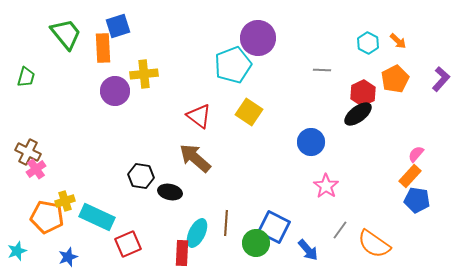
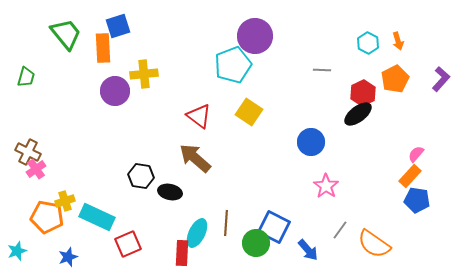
purple circle at (258, 38): moved 3 px left, 2 px up
orange arrow at (398, 41): rotated 30 degrees clockwise
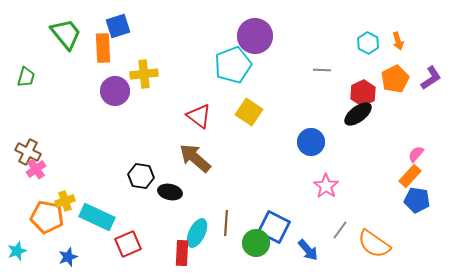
purple L-shape at (441, 79): moved 10 px left, 1 px up; rotated 15 degrees clockwise
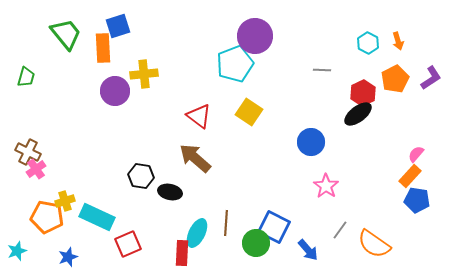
cyan pentagon at (233, 65): moved 2 px right, 1 px up
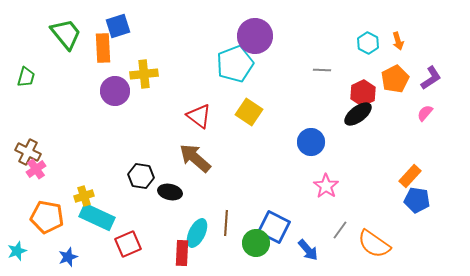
pink semicircle at (416, 154): moved 9 px right, 41 px up
yellow cross at (65, 201): moved 19 px right, 5 px up
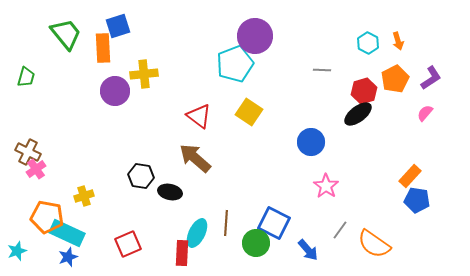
red hexagon at (363, 93): moved 1 px right, 2 px up; rotated 10 degrees clockwise
cyan rectangle at (97, 217): moved 30 px left, 16 px down
blue square at (274, 227): moved 4 px up
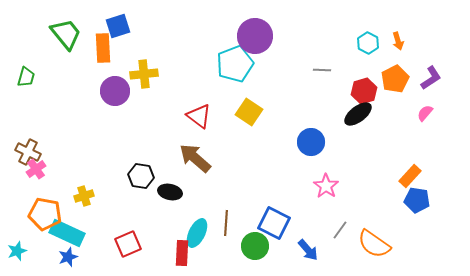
orange pentagon at (47, 217): moved 2 px left, 3 px up
green circle at (256, 243): moved 1 px left, 3 px down
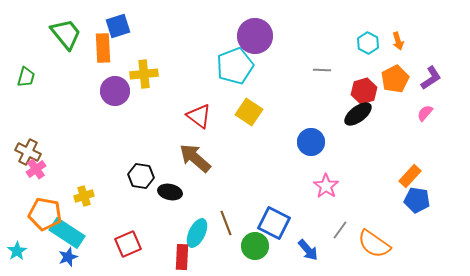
cyan pentagon at (235, 64): moved 2 px down
brown line at (226, 223): rotated 25 degrees counterclockwise
cyan rectangle at (67, 233): rotated 8 degrees clockwise
cyan star at (17, 251): rotated 12 degrees counterclockwise
red rectangle at (182, 253): moved 4 px down
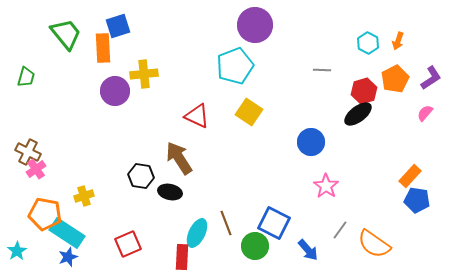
purple circle at (255, 36): moved 11 px up
orange arrow at (398, 41): rotated 36 degrees clockwise
red triangle at (199, 116): moved 2 px left; rotated 12 degrees counterclockwise
brown arrow at (195, 158): moved 16 px left; rotated 16 degrees clockwise
